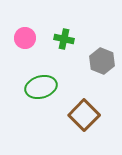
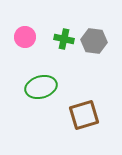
pink circle: moved 1 px up
gray hexagon: moved 8 px left, 20 px up; rotated 15 degrees counterclockwise
brown square: rotated 28 degrees clockwise
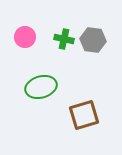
gray hexagon: moved 1 px left, 1 px up
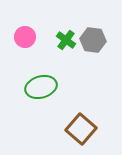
green cross: moved 2 px right, 1 px down; rotated 24 degrees clockwise
brown square: moved 3 px left, 14 px down; rotated 32 degrees counterclockwise
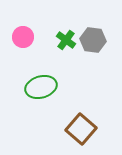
pink circle: moved 2 px left
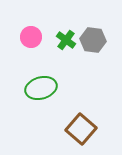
pink circle: moved 8 px right
green ellipse: moved 1 px down
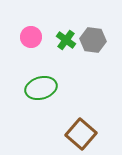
brown square: moved 5 px down
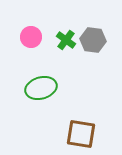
brown square: rotated 32 degrees counterclockwise
